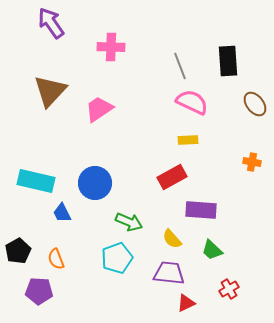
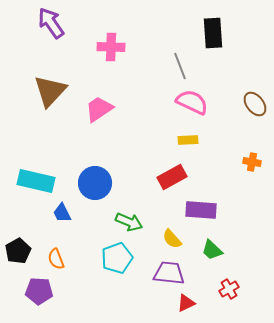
black rectangle: moved 15 px left, 28 px up
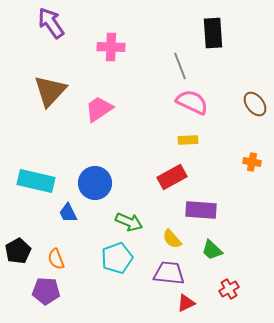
blue trapezoid: moved 6 px right
purple pentagon: moved 7 px right
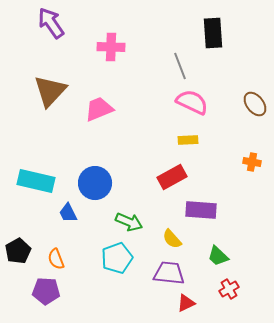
pink trapezoid: rotated 12 degrees clockwise
green trapezoid: moved 6 px right, 6 px down
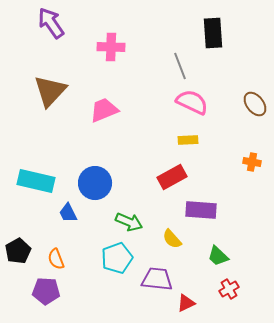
pink trapezoid: moved 5 px right, 1 px down
purple trapezoid: moved 12 px left, 6 px down
